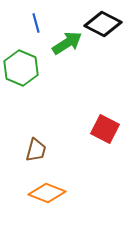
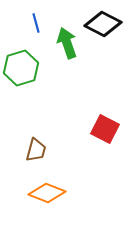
green arrow: rotated 76 degrees counterclockwise
green hexagon: rotated 20 degrees clockwise
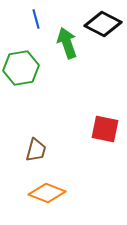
blue line: moved 4 px up
green hexagon: rotated 8 degrees clockwise
red square: rotated 16 degrees counterclockwise
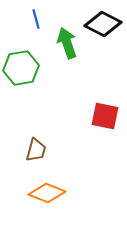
red square: moved 13 px up
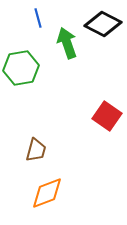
blue line: moved 2 px right, 1 px up
red square: moved 2 px right; rotated 24 degrees clockwise
orange diamond: rotated 42 degrees counterclockwise
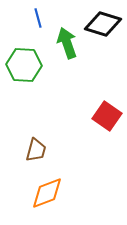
black diamond: rotated 9 degrees counterclockwise
green hexagon: moved 3 px right, 3 px up; rotated 12 degrees clockwise
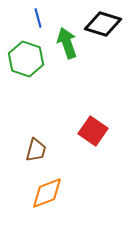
green hexagon: moved 2 px right, 6 px up; rotated 16 degrees clockwise
red square: moved 14 px left, 15 px down
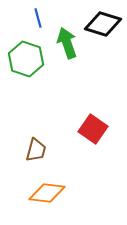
red square: moved 2 px up
orange diamond: rotated 27 degrees clockwise
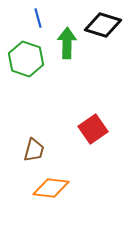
black diamond: moved 1 px down
green arrow: rotated 20 degrees clockwise
red square: rotated 20 degrees clockwise
brown trapezoid: moved 2 px left
orange diamond: moved 4 px right, 5 px up
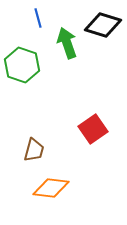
green arrow: rotated 20 degrees counterclockwise
green hexagon: moved 4 px left, 6 px down
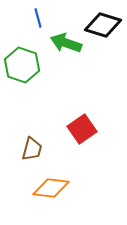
green arrow: moved 1 px left; rotated 52 degrees counterclockwise
red square: moved 11 px left
brown trapezoid: moved 2 px left, 1 px up
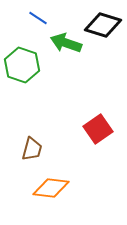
blue line: rotated 42 degrees counterclockwise
red square: moved 16 px right
